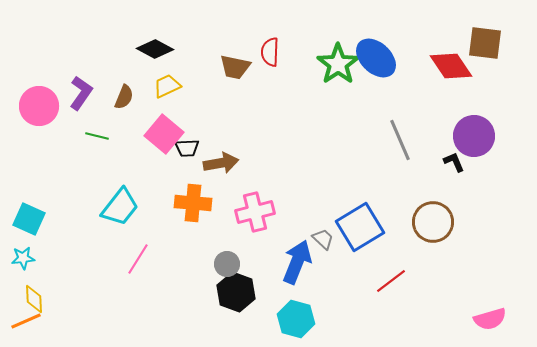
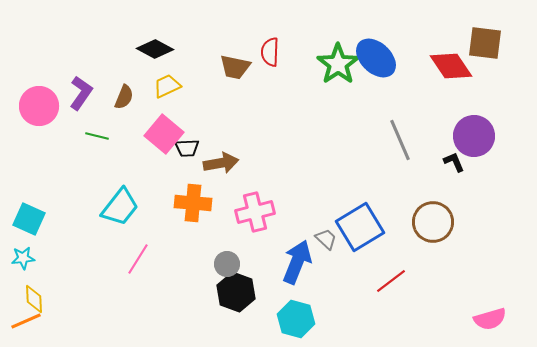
gray trapezoid: moved 3 px right
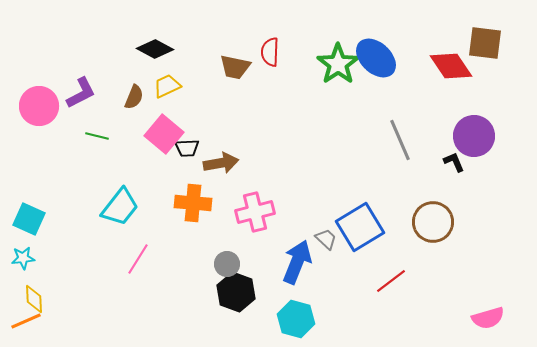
purple L-shape: rotated 28 degrees clockwise
brown semicircle: moved 10 px right
pink semicircle: moved 2 px left, 1 px up
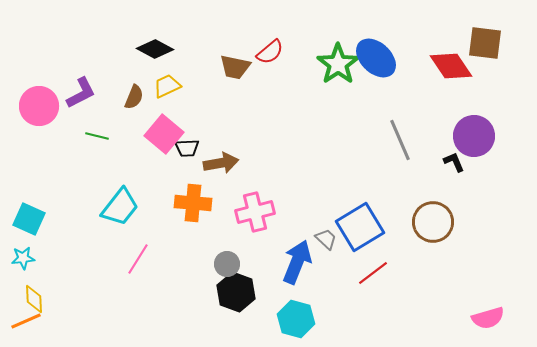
red semicircle: rotated 132 degrees counterclockwise
red line: moved 18 px left, 8 px up
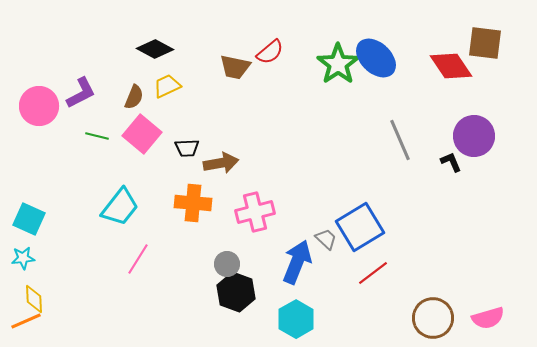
pink square: moved 22 px left
black L-shape: moved 3 px left
brown circle: moved 96 px down
cyan hexagon: rotated 15 degrees clockwise
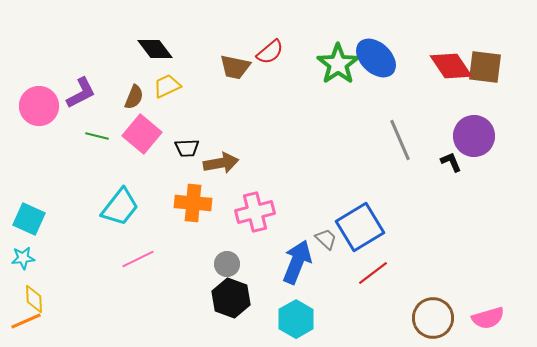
brown square: moved 24 px down
black diamond: rotated 24 degrees clockwise
pink line: rotated 32 degrees clockwise
black hexagon: moved 5 px left, 6 px down
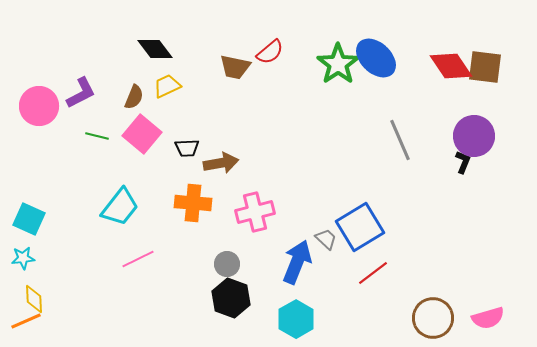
black L-shape: moved 12 px right; rotated 45 degrees clockwise
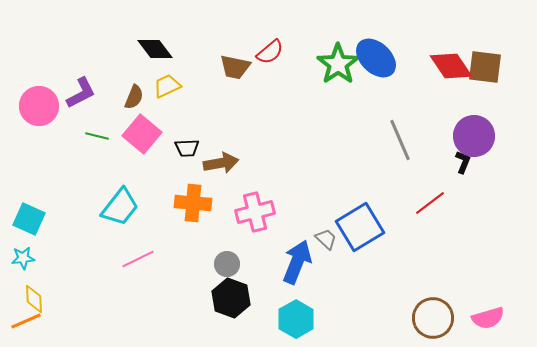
red line: moved 57 px right, 70 px up
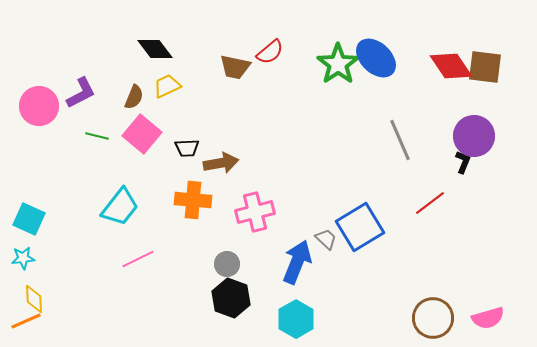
orange cross: moved 3 px up
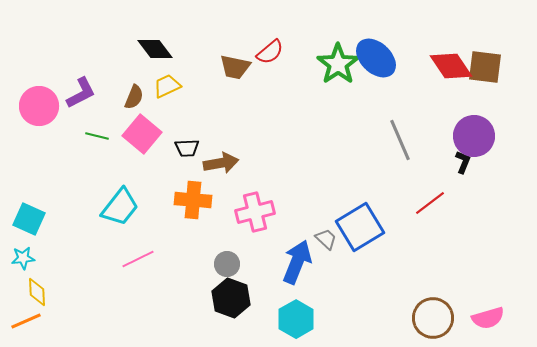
yellow diamond: moved 3 px right, 7 px up
